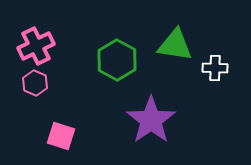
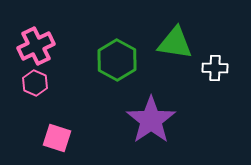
green triangle: moved 2 px up
pink square: moved 4 px left, 2 px down
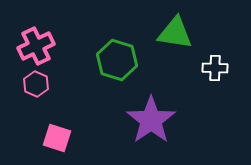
green triangle: moved 10 px up
green hexagon: rotated 12 degrees counterclockwise
pink hexagon: moved 1 px right, 1 px down
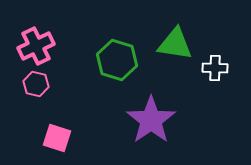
green triangle: moved 11 px down
pink hexagon: rotated 10 degrees counterclockwise
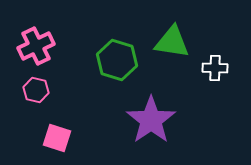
green triangle: moved 3 px left, 2 px up
pink hexagon: moved 6 px down
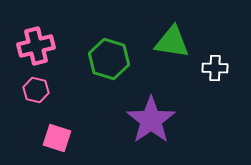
pink cross: rotated 12 degrees clockwise
green hexagon: moved 8 px left, 1 px up
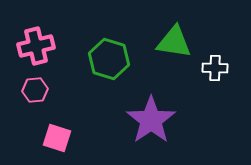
green triangle: moved 2 px right
pink hexagon: moved 1 px left; rotated 20 degrees counterclockwise
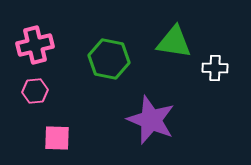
pink cross: moved 1 px left, 1 px up
green hexagon: rotated 6 degrees counterclockwise
pink hexagon: moved 1 px down
purple star: rotated 15 degrees counterclockwise
pink square: rotated 16 degrees counterclockwise
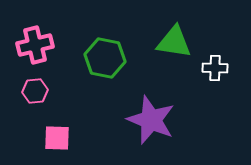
green hexagon: moved 4 px left, 1 px up
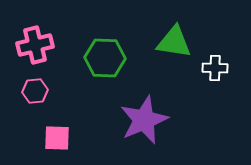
green hexagon: rotated 9 degrees counterclockwise
purple star: moved 7 px left; rotated 27 degrees clockwise
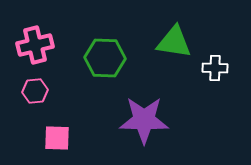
purple star: rotated 24 degrees clockwise
